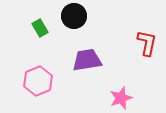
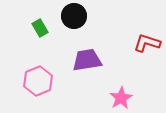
red L-shape: rotated 84 degrees counterclockwise
pink star: rotated 10 degrees counterclockwise
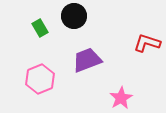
purple trapezoid: rotated 12 degrees counterclockwise
pink hexagon: moved 2 px right, 2 px up
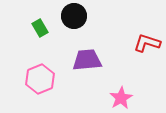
purple trapezoid: rotated 16 degrees clockwise
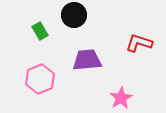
black circle: moved 1 px up
green rectangle: moved 3 px down
red L-shape: moved 8 px left
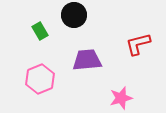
red L-shape: moved 1 px left, 1 px down; rotated 32 degrees counterclockwise
pink star: rotated 15 degrees clockwise
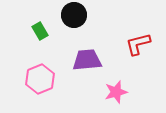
pink star: moved 5 px left, 6 px up
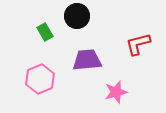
black circle: moved 3 px right, 1 px down
green rectangle: moved 5 px right, 1 px down
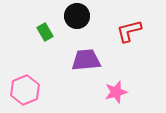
red L-shape: moved 9 px left, 13 px up
purple trapezoid: moved 1 px left
pink hexagon: moved 15 px left, 11 px down
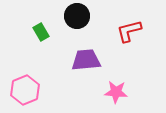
green rectangle: moved 4 px left
pink star: rotated 20 degrees clockwise
